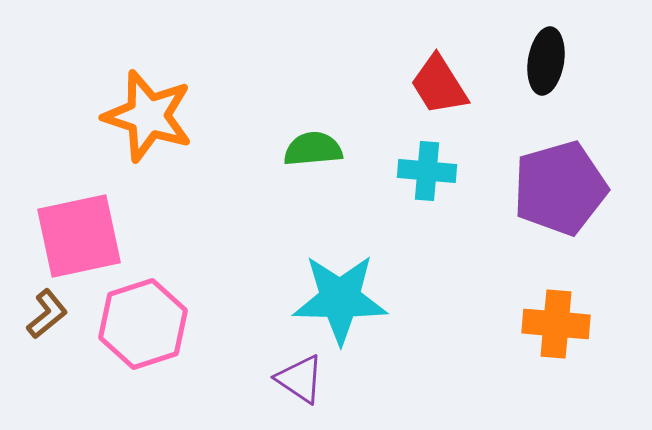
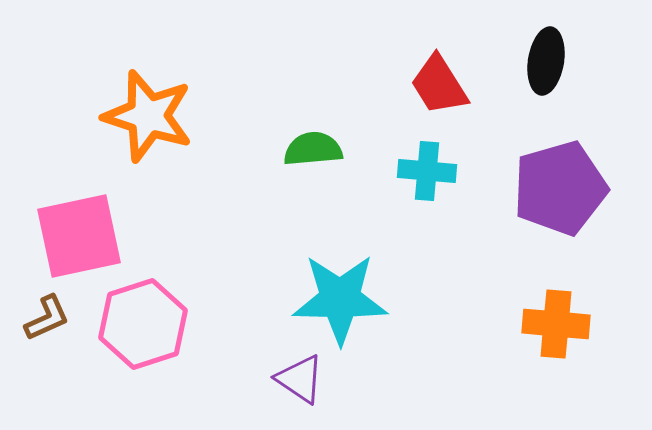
brown L-shape: moved 4 px down; rotated 15 degrees clockwise
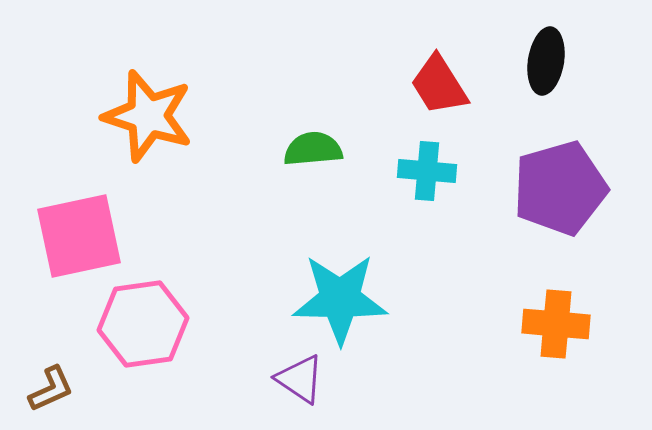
brown L-shape: moved 4 px right, 71 px down
pink hexagon: rotated 10 degrees clockwise
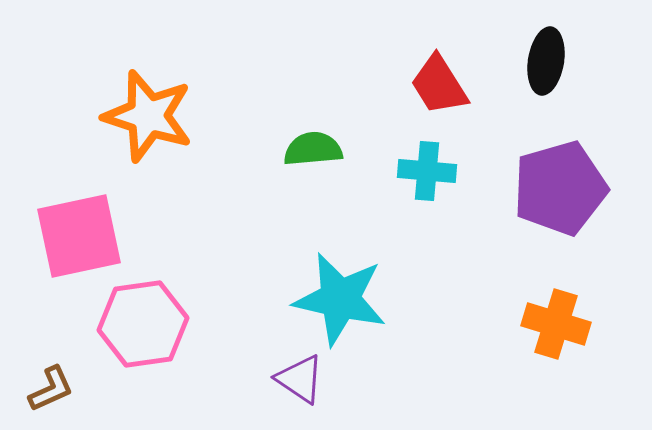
cyan star: rotated 12 degrees clockwise
orange cross: rotated 12 degrees clockwise
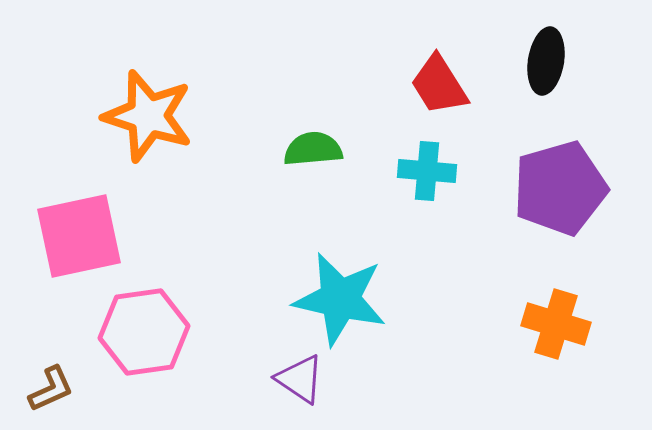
pink hexagon: moved 1 px right, 8 px down
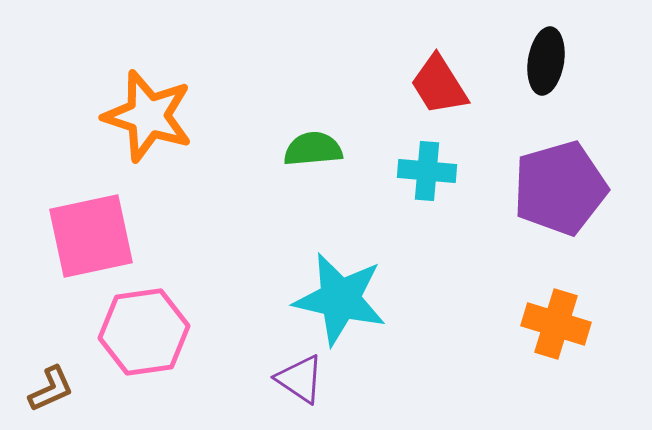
pink square: moved 12 px right
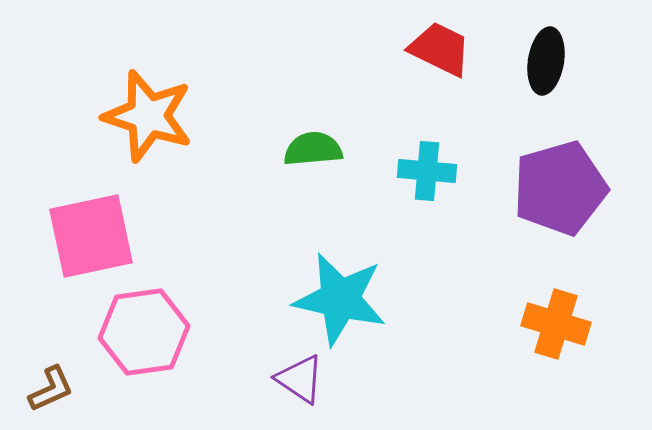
red trapezoid: moved 1 px right, 36 px up; rotated 148 degrees clockwise
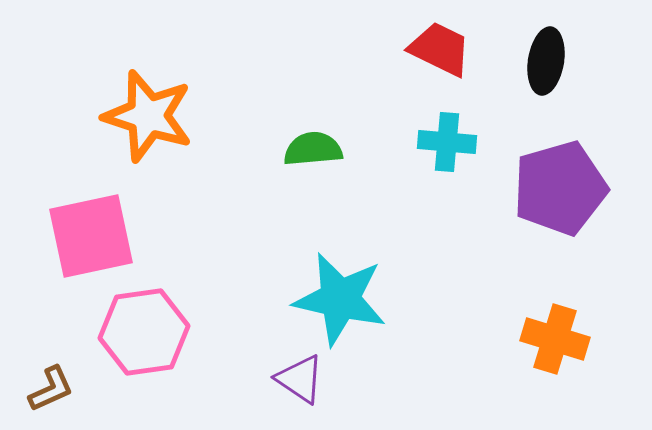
cyan cross: moved 20 px right, 29 px up
orange cross: moved 1 px left, 15 px down
